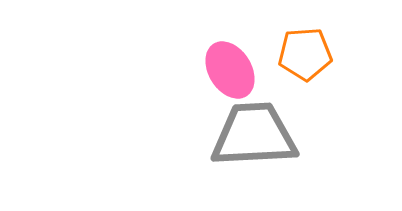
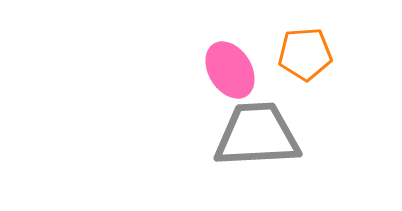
gray trapezoid: moved 3 px right
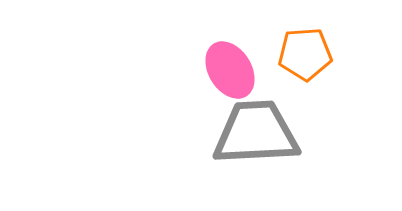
gray trapezoid: moved 1 px left, 2 px up
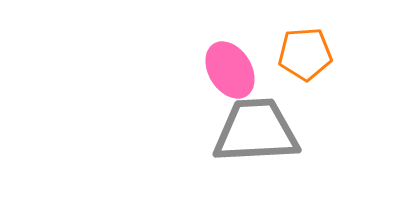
gray trapezoid: moved 2 px up
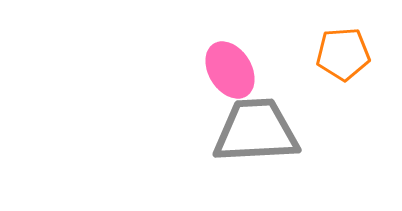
orange pentagon: moved 38 px right
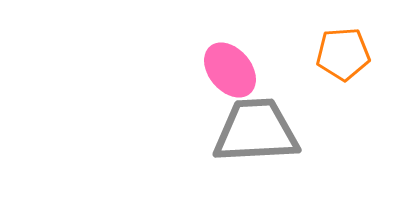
pink ellipse: rotated 8 degrees counterclockwise
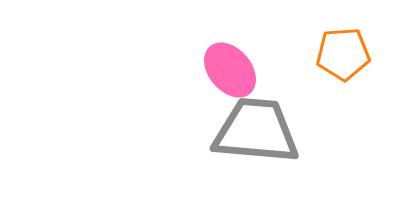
gray trapezoid: rotated 8 degrees clockwise
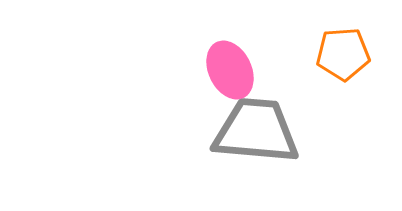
pink ellipse: rotated 14 degrees clockwise
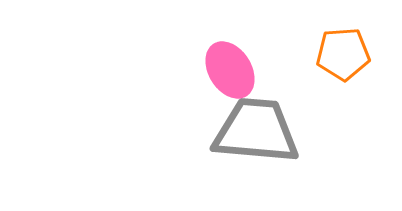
pink ellipse: rotated 6 degrees counterclockwise
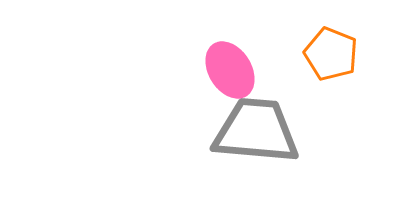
orange pentagon: moved 12 px left; rotated 26 degrees clockwise
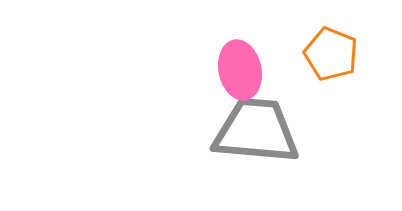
pink ellipse: moved 10 px right; rotated 20 degrees clockwise
